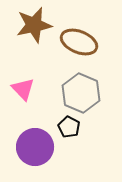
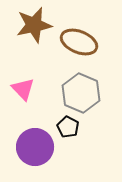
black pentagon: moved 1 px left
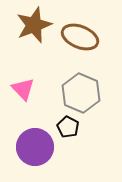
brown star: rotated 9 degrees counterclockwise
brown ellipse: moved 1 px right, 5 px up
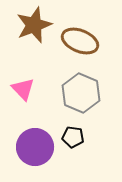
brown ellipse: moved 4 px down
black pentagon: moved 5 px right, 10 px down; rotated 20 degrees counterclockwise
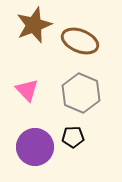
pink triangle: moved 4 px right, 1 px down
black pentagon: rotated 10 degrees counterclockwise
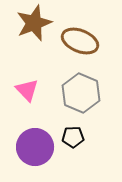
brown star: moved 2 px up
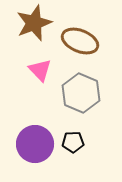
pink triangle: moved 13 px right, 20 px up
black pentagon: moved 5 px down
purple circle: moved 3 px up
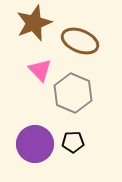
gray hexagon: moved 8 px left
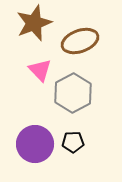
brown ellipse: rotated 42 degrees counterclockwise
gray hexagon: rotated 9 degrees clockwise
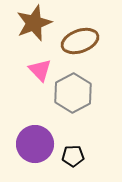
black pentagon: moved 14 px down
